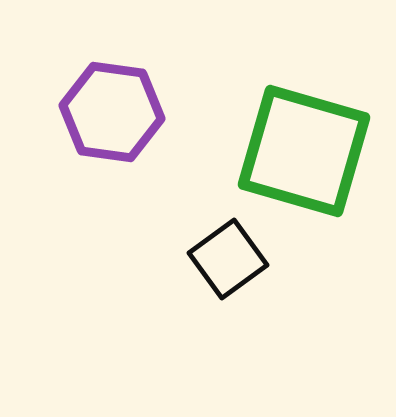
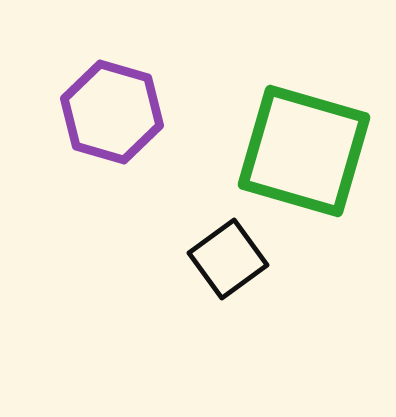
purple hexagon: rotated 8 degrees clockwise
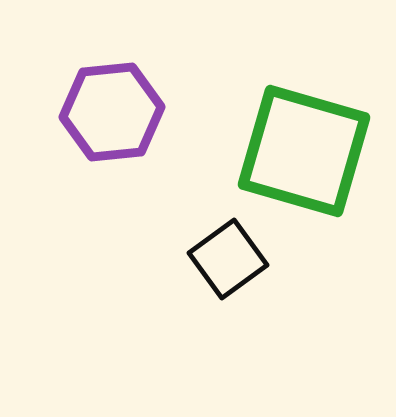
purple hexagon: rotated 22 degrees counterclockwise
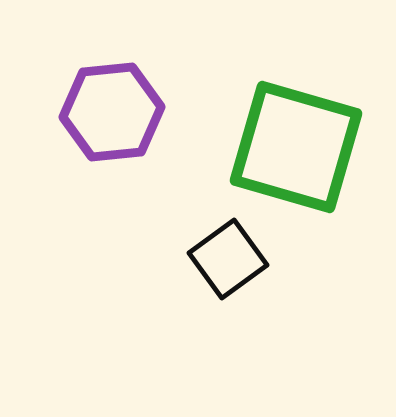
green square: moved 8 px left, 4 px up
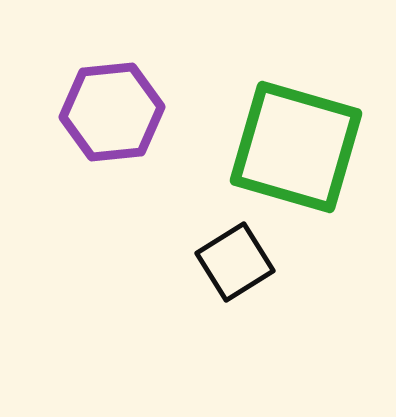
black square: moved 7 px right, 3 px down; rotated 4 degrees clockwise
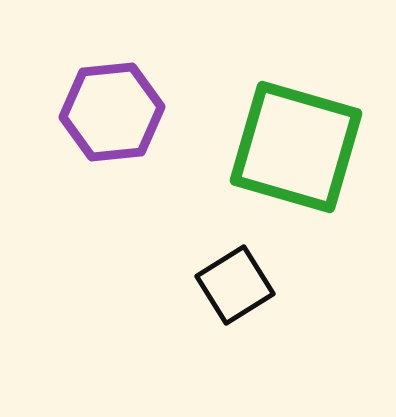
black square: moved 23 px down
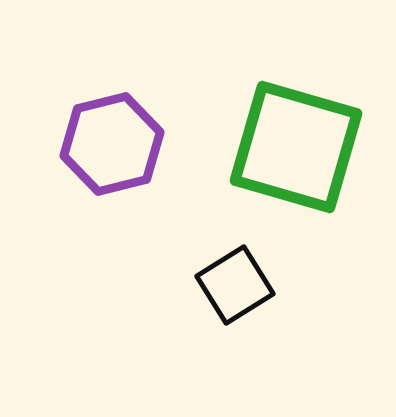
purple hexagon: moved 32 px down; rotated 8 degrees counterclockwise
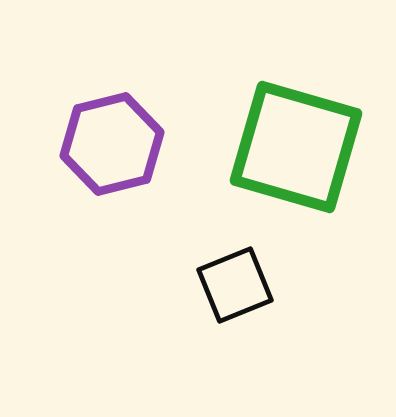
black square: rotated 10 degrees clockwise
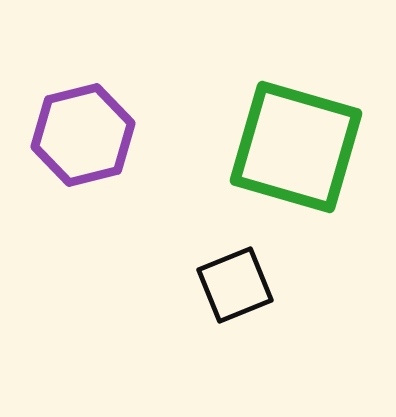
purple hexagon: moved 29 px left, 9 px up
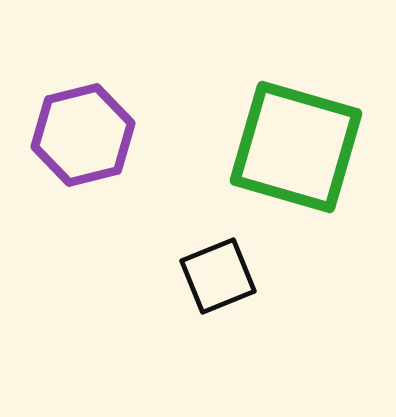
black square: moved 17 px left, 9 px up
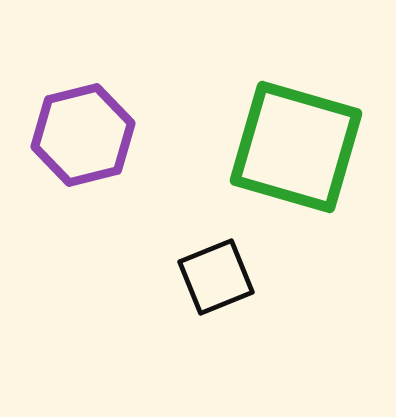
black square: moved 2 px left, 1 px down
